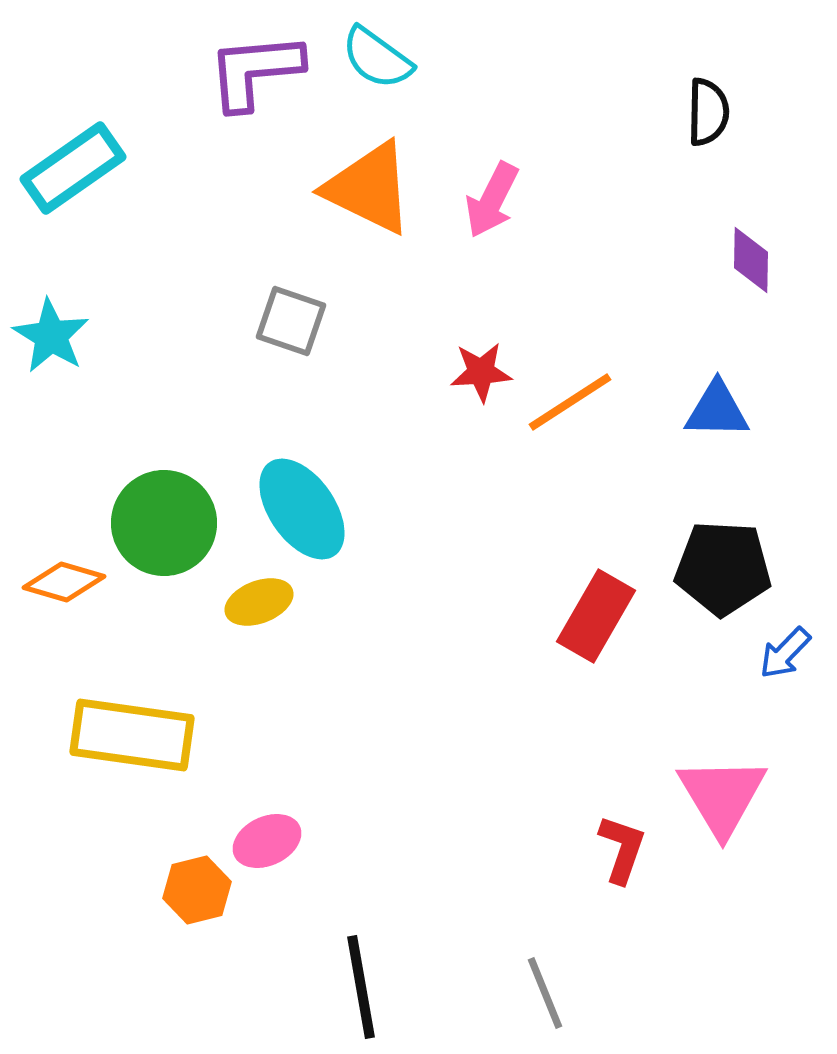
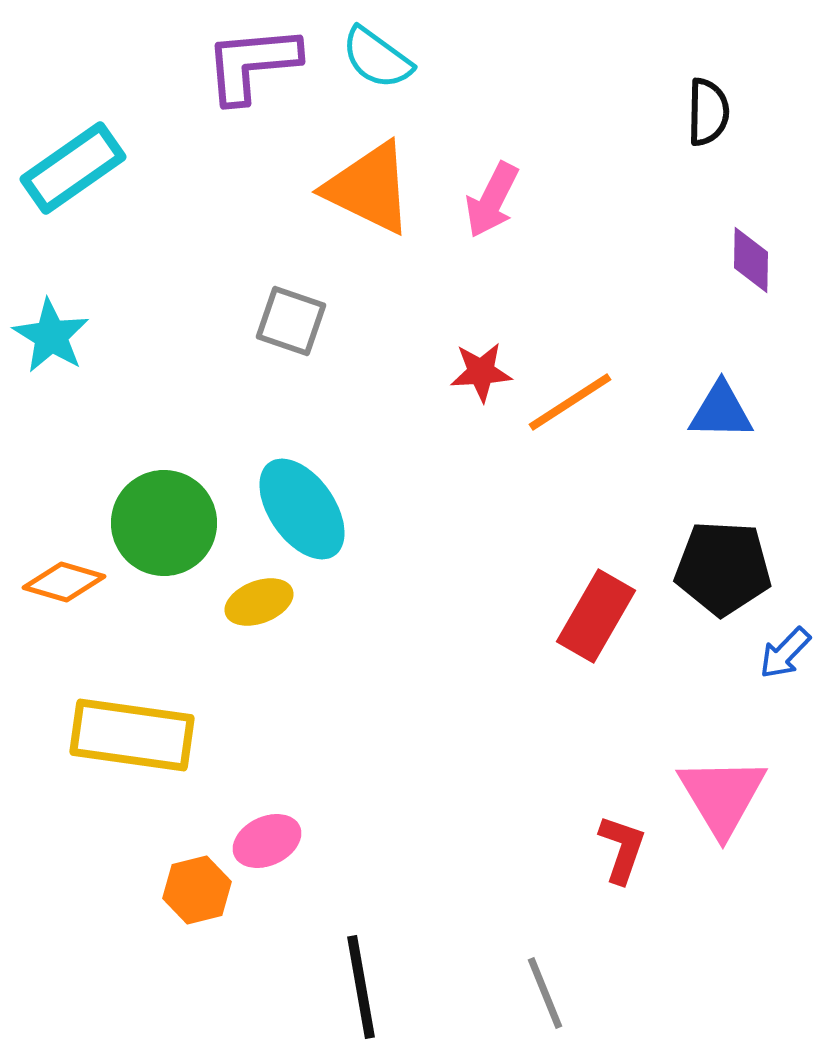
purple L-shape: moved 3 px left, 7 px up
blue triangle: moved 4 px right, 1 px down
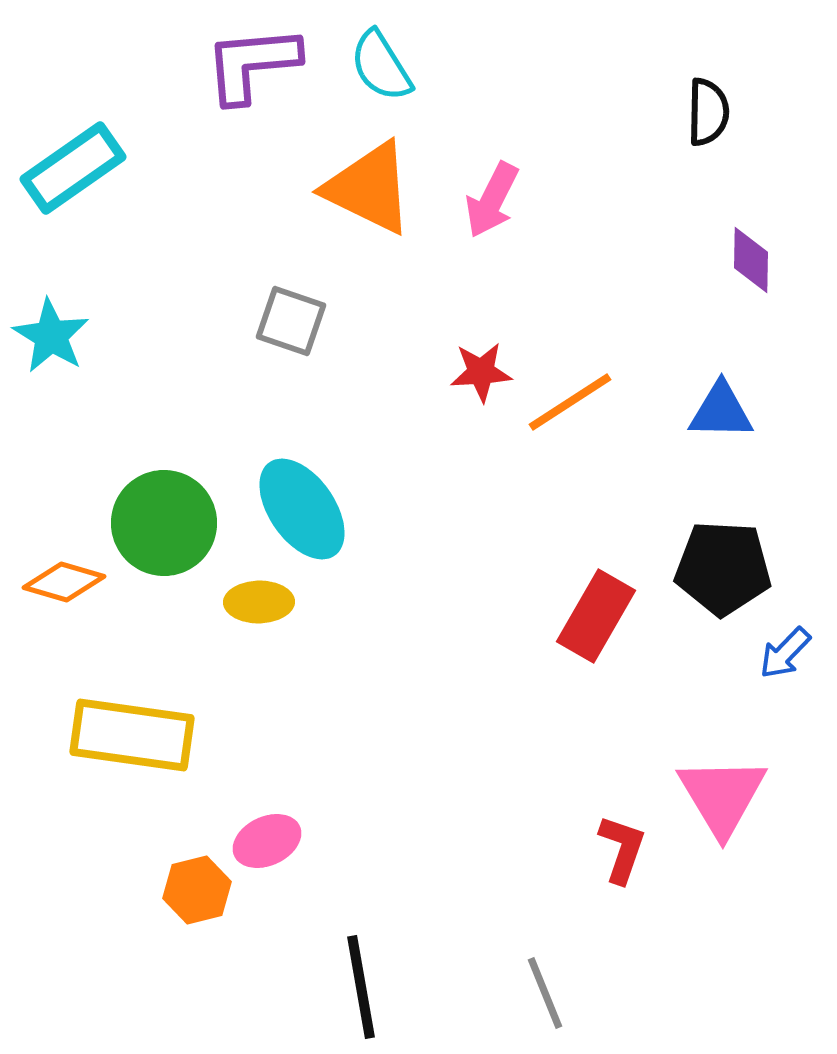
cyan semicircle: moved 4 px right, 8 px down; rotated 22 degrees clockwise
yellow ellipse: rotated 20 degrees clockwise
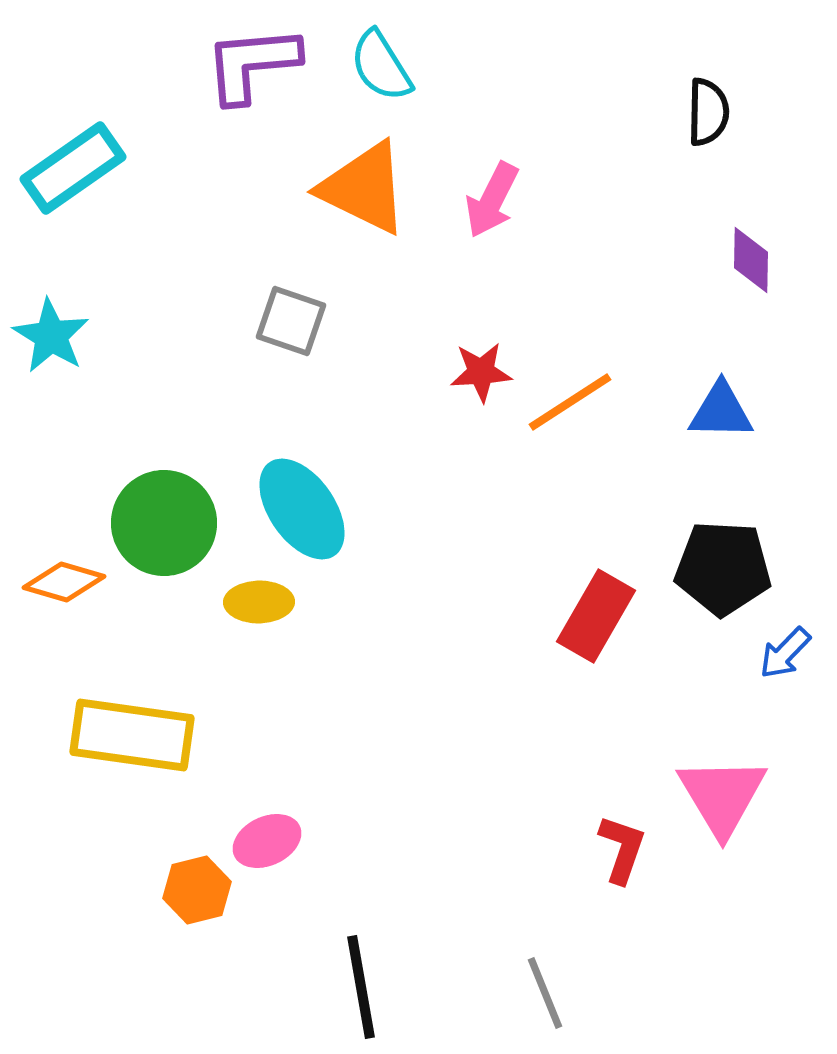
orange triangle: moved 5 px left
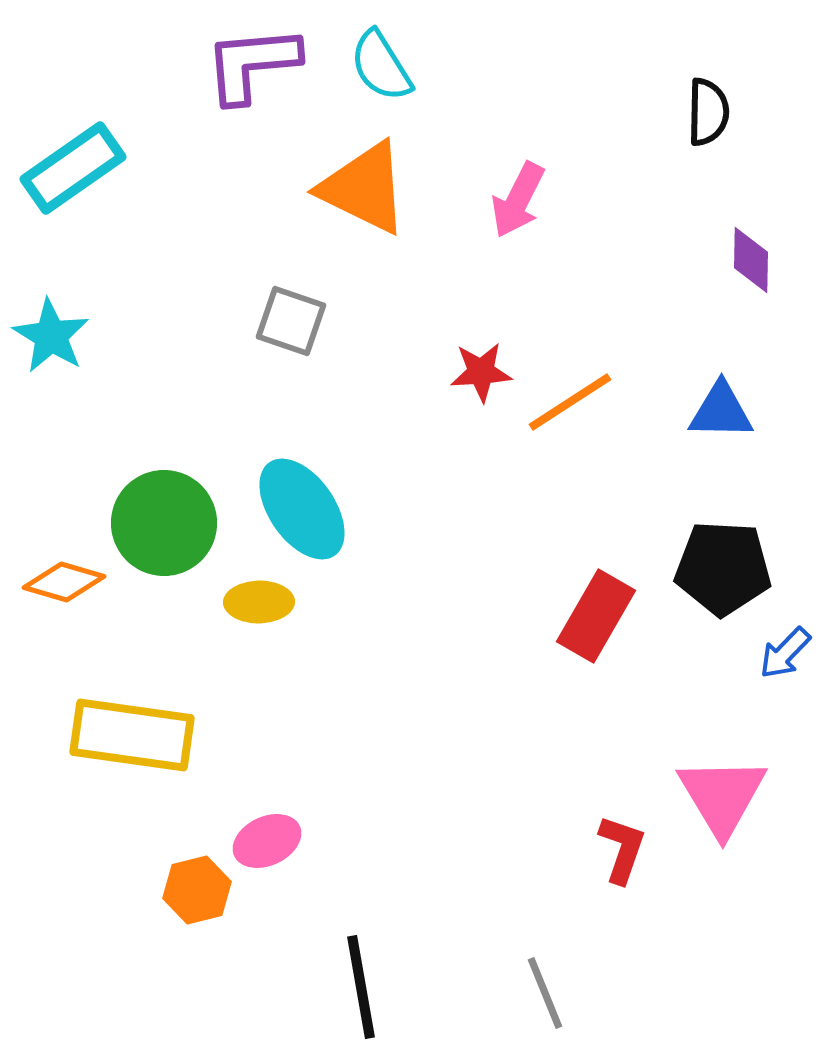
pink arrow: moved 26 px right
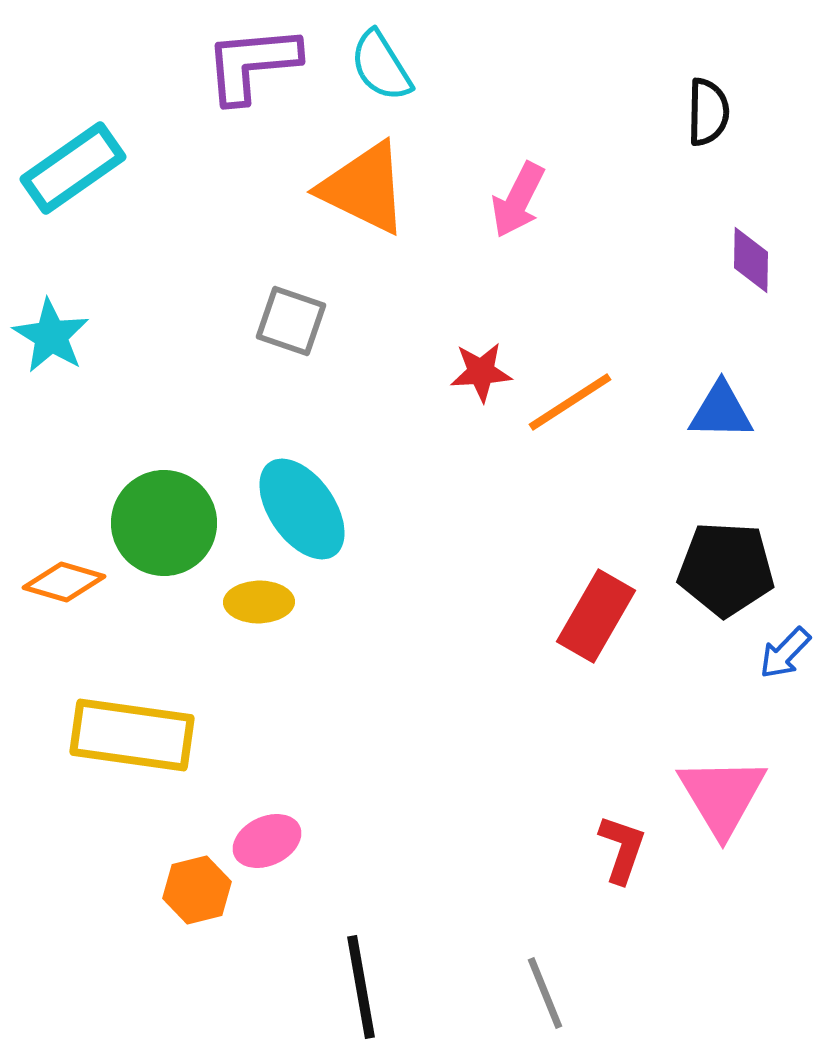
black pentagon: moved 3 px right, 1 px down
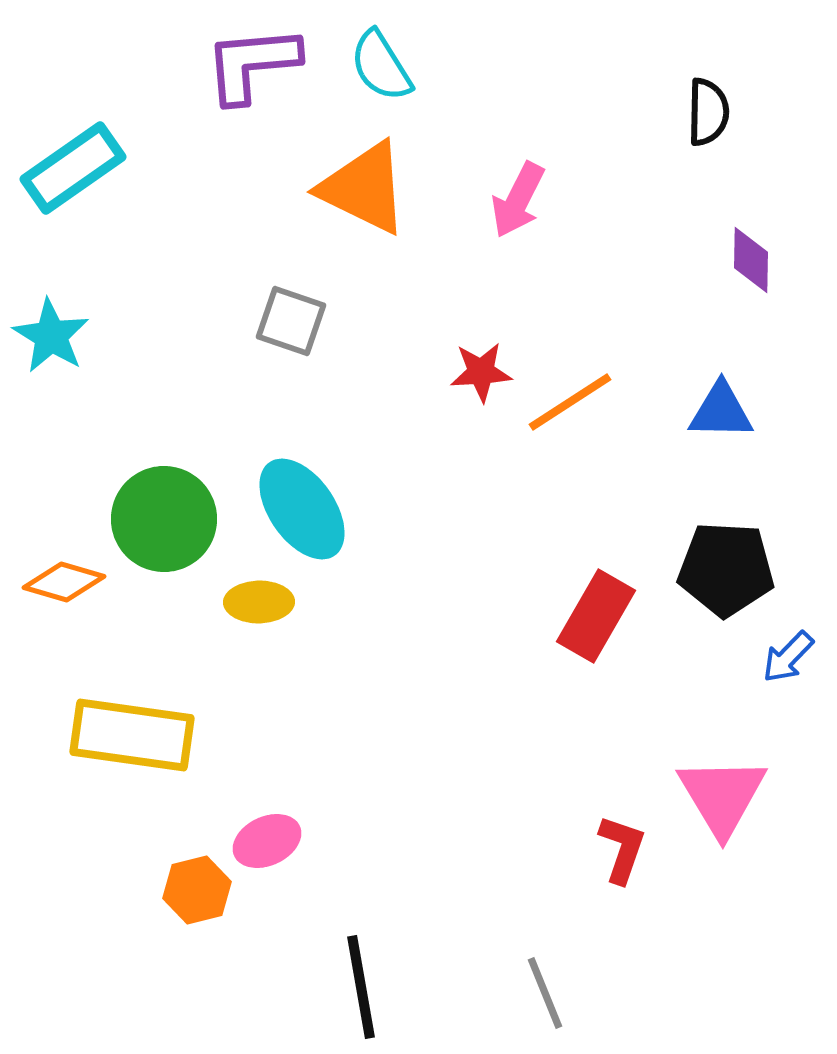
green circle: moved 4 px up
blue arrow: moved 3 px right, 4 px down
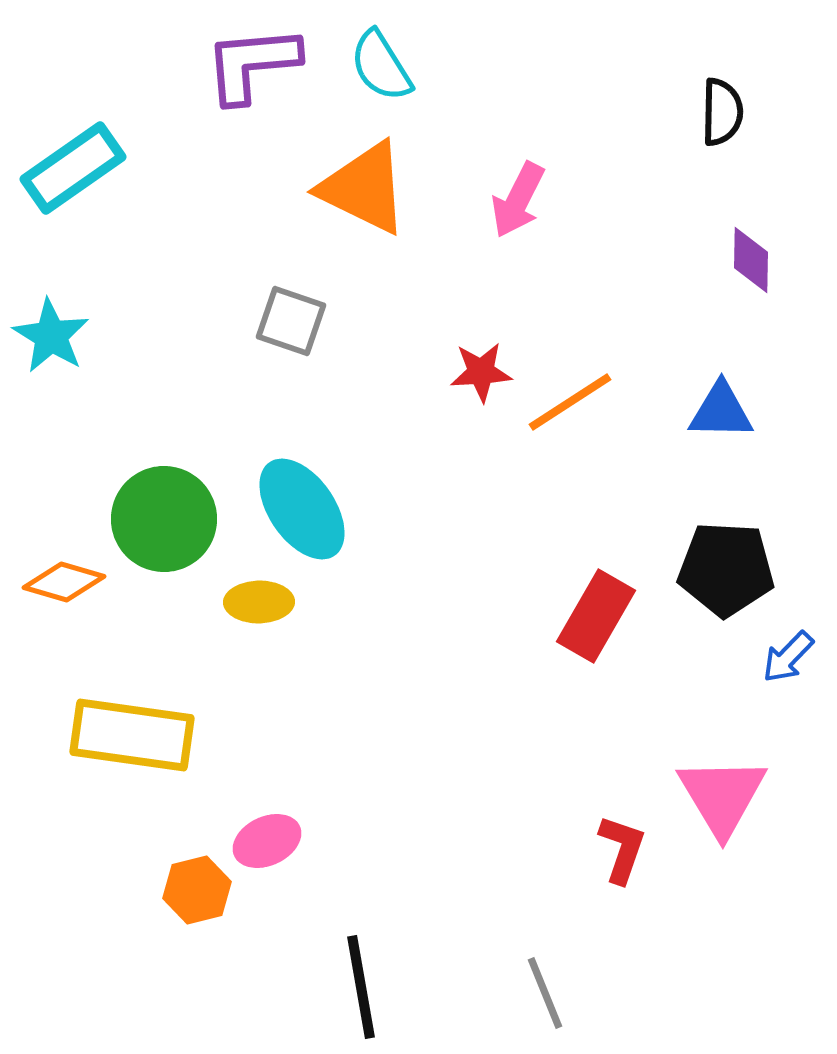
black semicircle: moved 14 px right
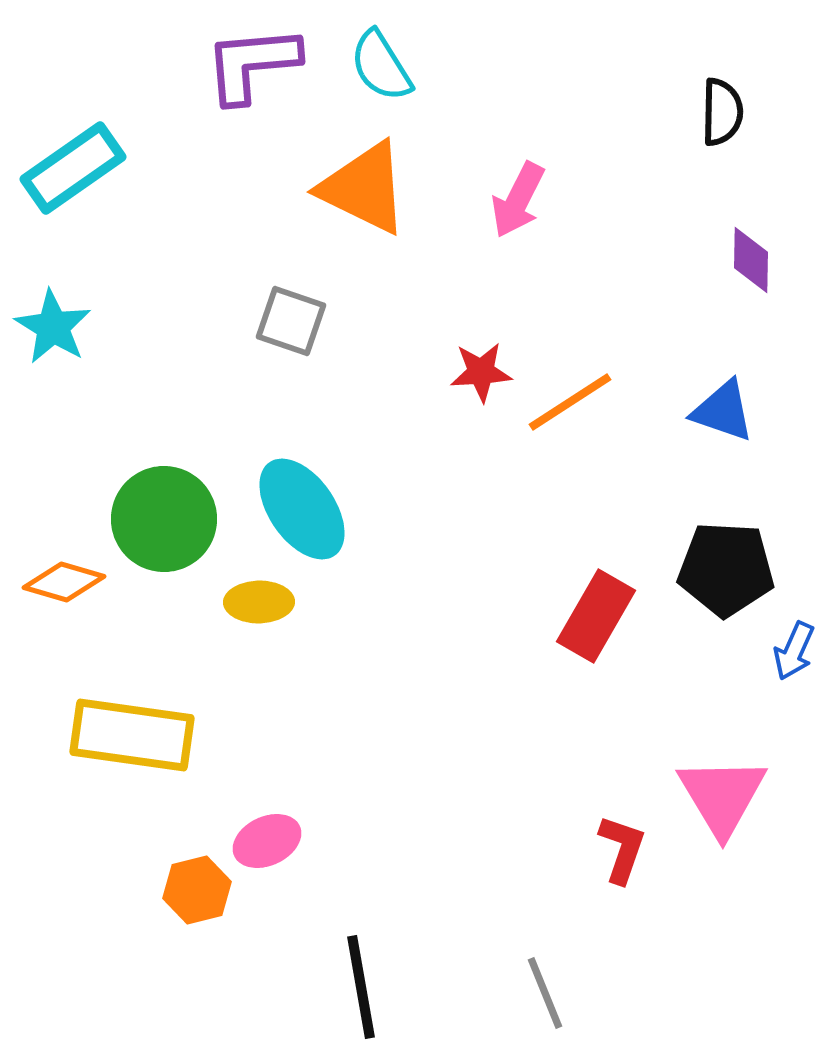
cyan star: moved 2 px right, 9 px up
blue triangle: moved 2 px right; rotated 18 degrees clockwise
blue arrow: moved 6 px right, 6 px up; rotated 20 degrees counterclockwise
